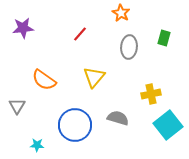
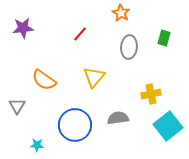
gray semicircle: rotated 25 degrees counterclockwise
cyan square: moved 1 px down
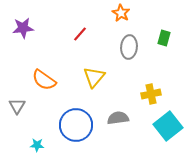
blue circle: moved 1 px right
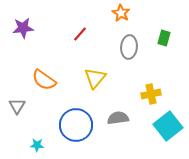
yellow triangle: moved 1 px right, 1 px down
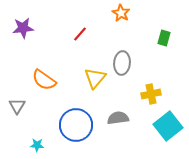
gray ellipse: moved 7 px left, 16 px down
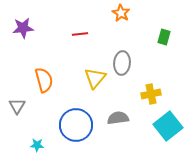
red line: rotated 42 degrees clockwise
green rectangle: moved 1 px up
orange semicircle: rotated 140 degrees counterclockwise
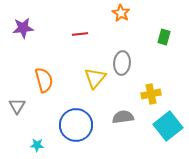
gray semicircle: moved 5 px right, 1 px up
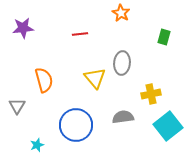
yellow triangle: rotated 20 degrees counterclockwise
cyan star: rotated 24 degrees counterclockwise
